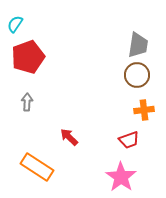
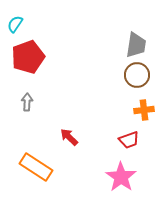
gray trapezoid: moved 2 px left
orange rectangle: moved 1 px left
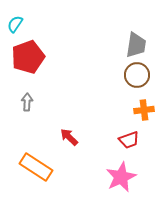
pink star: rotated 12 degrees clockwise
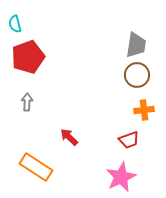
cyan semicircle: rotated 48 degrees counterclockwise
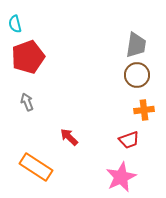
gray arrow: rotated 24 degrees counterclockwise
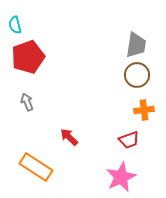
cyan semicircle: moved 1 px down
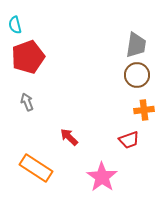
orange rectangle: moved 1 px down
pink star: moved 19 px left; rotated 12 degrees counterclockwise
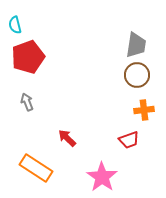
red arrow: moved 2 px left, 1 px down
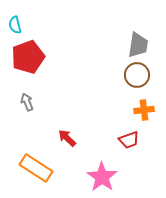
gray trapezoid: moved 2 px right
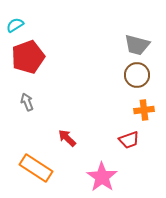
cyan semicircle: rotated 72 degrees clockwise
gray trapezoid: moved 1 px left; rotated 96 degrees clockwise
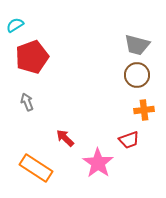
red pentagon: moved 4 px right
red arrow: moved 2 px left
pink star: moved 4 px left, 14 px up
